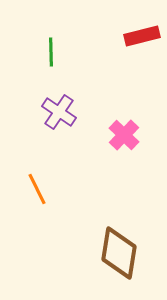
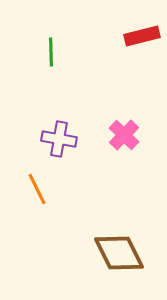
purple cross: moved 27 px down; rotated 24 degrees counterclockwise
brown diamond: rotated 36 degrees counterclockwise
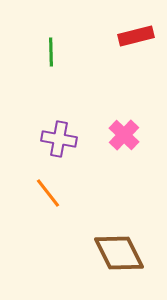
red rectangle: moved 6 px left
orange line: moved 11 px right, 4 px down; rotated 12 degrees counterclockwise
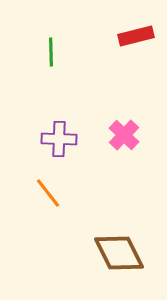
purple cross: rotated 8 degrees counterclockwise
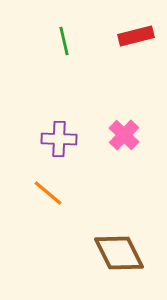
green line: moved 13 px right, 11 px up; rotated 12 degrees counterclockwise
orange line: rotated 12 degrees counterclockwise
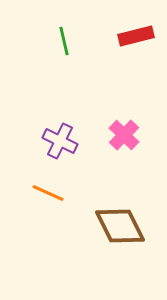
purple cross: moved 1 px right, 2 px down; rotated 24 degrees clockwise
orange line: rotated 16 degrees counterclockwise
brown diamond: moved 1 px right, 27 px up
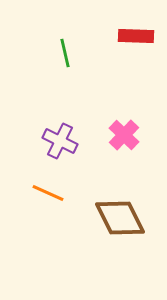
red rectangle: rotated 16 degrees clockwise
green line: moved 1 px right, 12 px down
brown diamond: moved 8 px up
